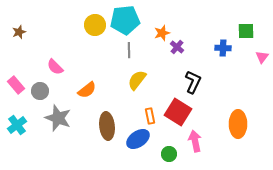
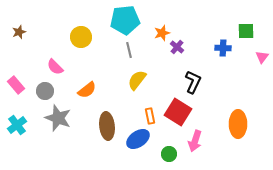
yellow circle: moved 14 px left, 12 px down
gray line: rotated 14 degrees counterclockwise
gray circle: moved 5 px right
pink arrow: rotated 150 degrees counterclockwise
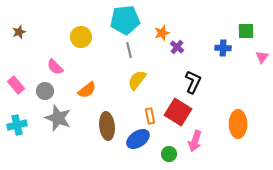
cyan cross: rotated 24 degrees clockwise
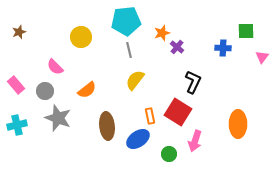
cyan pentagon: moved 1 px right, 1 px down
yellow semicircle: moved 2 px left
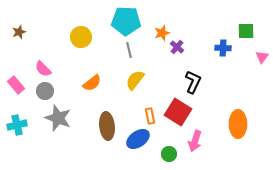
cyan pentagon: rotated 8 degrees clockwise
pink semicircle: moved 12 px left, 2 px down
orange semicircle: moved 5 px right, 7 px up
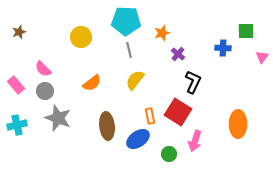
purple cross: moved 1 px right, 7 px down
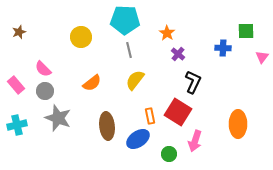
cyan pentagon: moved 1 px left, 1 px up
orange star: moved 5 px right; rotated 21 degrees counterclockwise
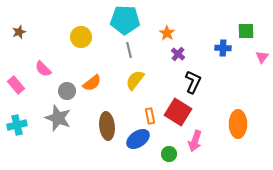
gray circle: moved 22 px right
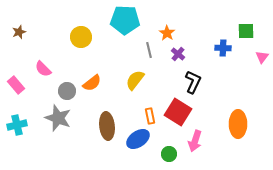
gray line: moved 20 px right
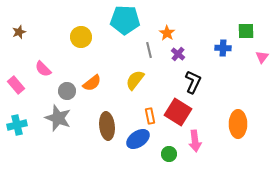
pink arrow: rotated 25 degrees counterclockwise
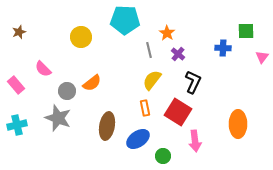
yellow semicircle: moved 17 px right
orange rectangle: moved 5 px left, 8 px up
brown ellipse: rotated 16 degrees clockwise
green circle: moved 6 px left, 2 px down
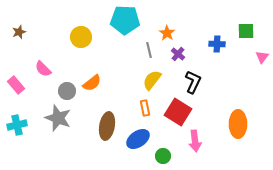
blue cross: moved 6 px left, 4 px up
